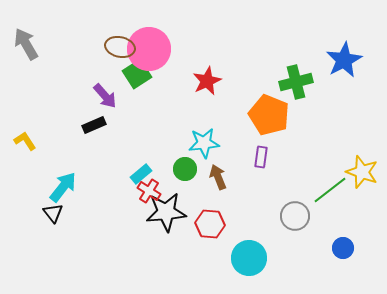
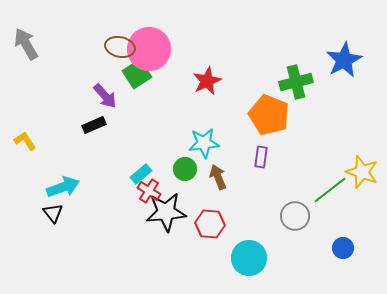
cyan arrow: rotated 32 degrees clockwise
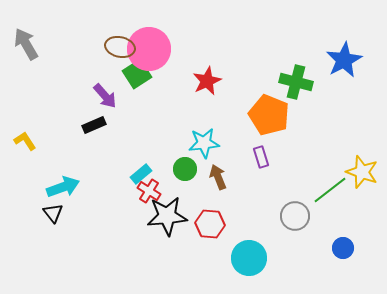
green cross: rotated 28 degrees clockwise
purple rectangle: rotated 25 degrees counterclockwise
black star: moved 1 px right, 4 px down
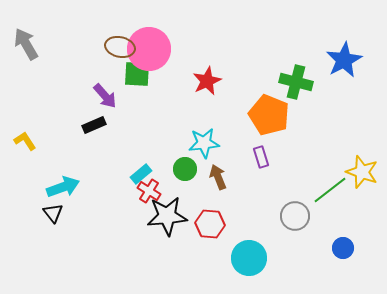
green square: rotated 36 degrees clockwise
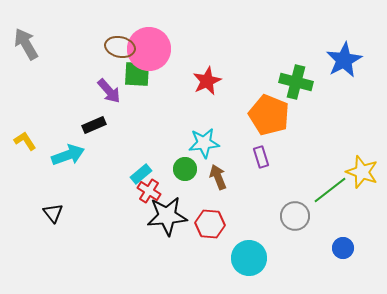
purple arrow: moved 4 px right, 5 px up
cyan arrow: moved 5 px right, 32 px up
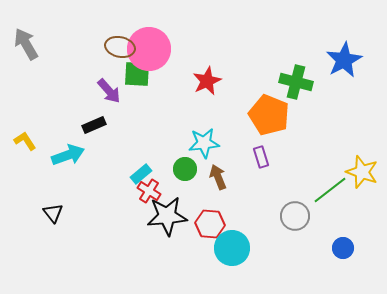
cyan circle: moved 17 px left, 10 px up
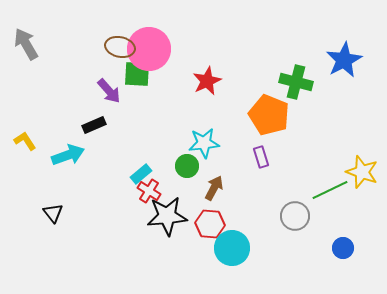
green circle: moved 2 px right, 3 px up
brown arrow: moved 4 px left, 11 px down; rotated 50 degrees clockwise
green line: rotated 12 degrees clockwise
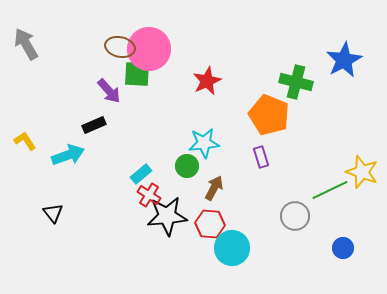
red cross: moved 4 px down
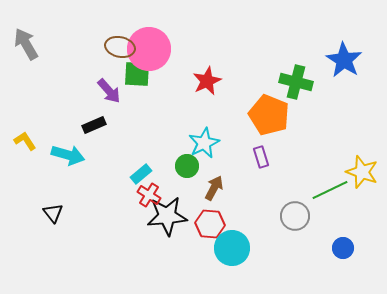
blue star: rotated 12 degrees counterclockwise
cyan star: rotated 20 degrees counterclockwise
cyan arrow: rotated 36 degrees clockwise
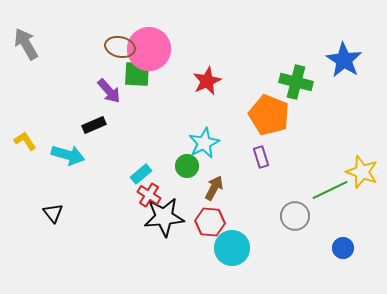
black star: moved 3 px left, 1 px down
red hexagon: moved 2 px up
